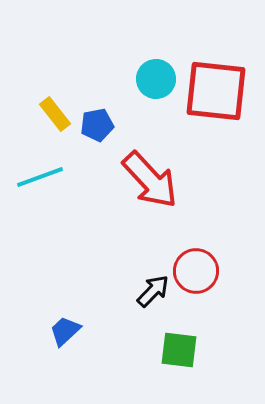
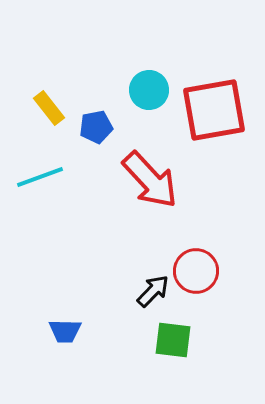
cyan circle: moved 7 px left, 11 px down
red square: moved 2 px left, 19 px down; rotated 16 degrees counterclockwise
yellow rectangle: moved 6 px left, 6 px up
blue pentagon: moved 1 px left, 2 px down
blue trapezoid: rotated 136 degrees counterclockwise
green square: moved 6 px left, 10 px up
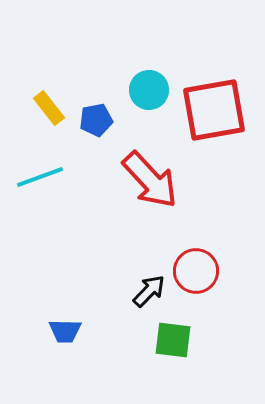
blue pentagon: moved 7 px up
black arrow: moved 4 px left
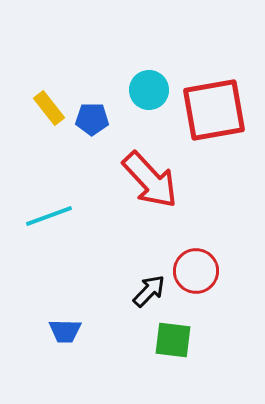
blue pentagon: moved 4 px left, 1 px up; rotated 12 degrees clockwise
cyan line: moved 9 px right, 39 px down
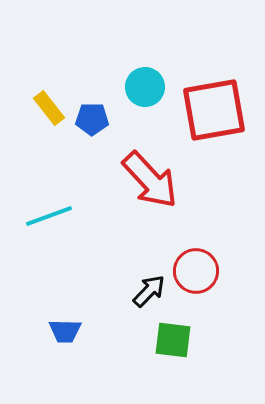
cyan circle: moved 4 px left, 3 px up
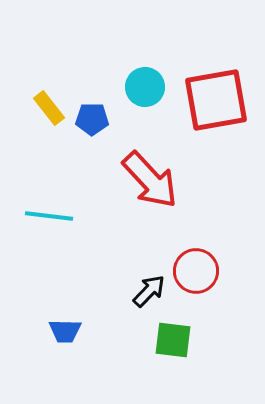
red square: moved 2 px right, 10 px up
cyan line: rotated 27 degrees clockwise
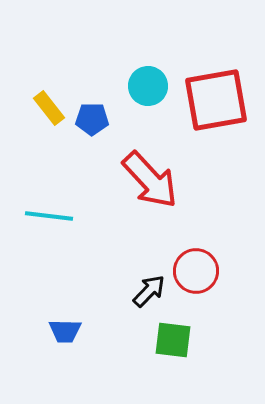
cyan circle: moved 3 px right, 1 px up
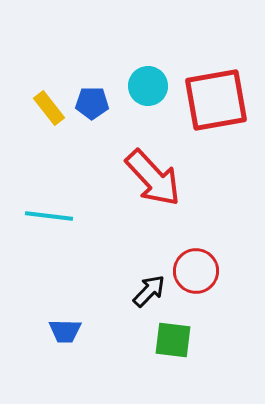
blue pentagon: moved 16 px up
red arrow: moved 3 px right, 2 px up
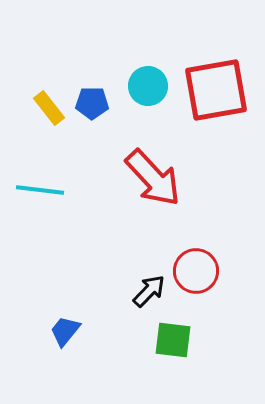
red square: moved 10 px up
cyan line: moved 9 px left, 26 px up
blue trapezoid: rotated 128 degrees clockwise
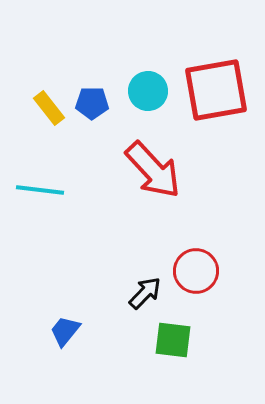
cyan circle: moved 5 px down
red arrow: moved 8 px up
black arrow: moved 4 px left, 2 px down
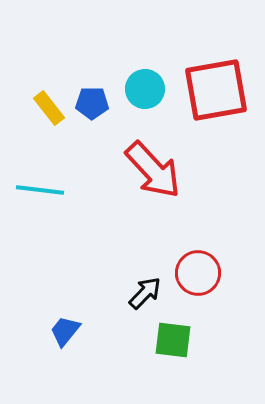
cyan circle: moved 3 px left, 2 px up
red circle: moved 2 px right, 2 px down
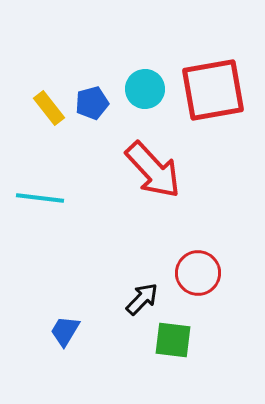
red square: moved 3 px left
blue pentagon: rotated 16 degrees counterclockwise
cyan line: moved 8 px down
black arrow: moved 3 px left, 6 px down
blue trapezoid: rotated 8 degrees counterclockwise
